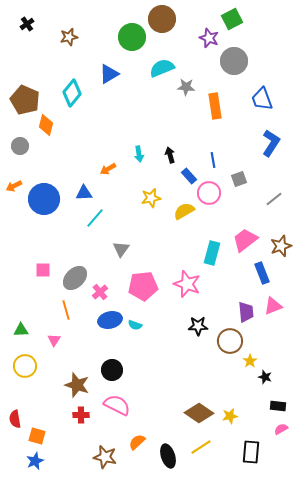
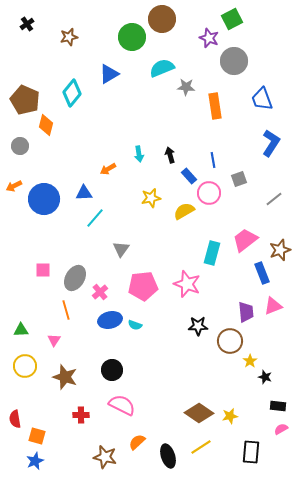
brown star at (281, 246): moved 1 px left, 4 px down
gray ellipse at (75, 278): rotated 15 degrees counterclockwise
brown star at (77, 385): moved 12 px left, 8 px up
pink semicircle at (117, 405): moved 5 px right
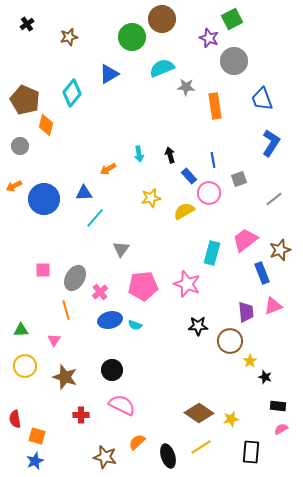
yellow star at (230, 416): moved 1 px right, 3 px down
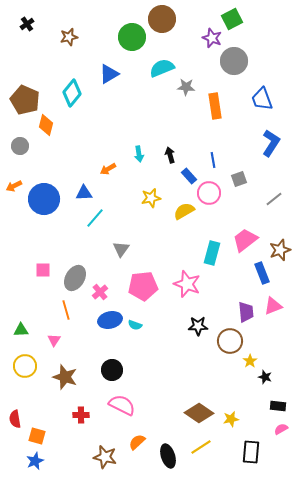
purple star at (209, 38): moved 3 px right
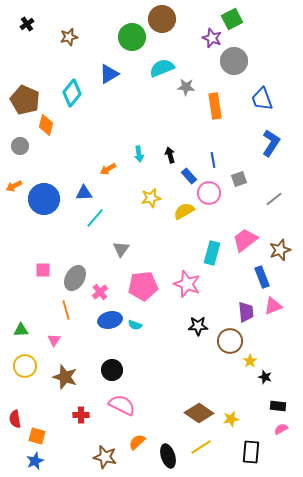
blue rectangle at (262, 273): moved 4 px down
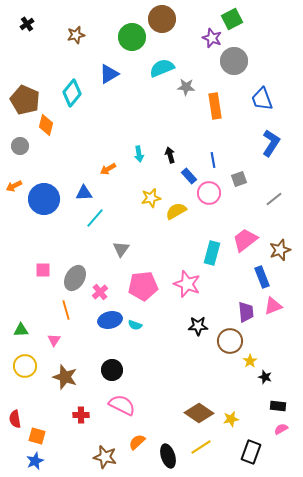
brown star at (69, 37): moved 7 px right, 2 px up
yellow semicircle at (184, 211): moved 8 px left
black rectangle at (251, 452): rotated 15 degrees clockwise
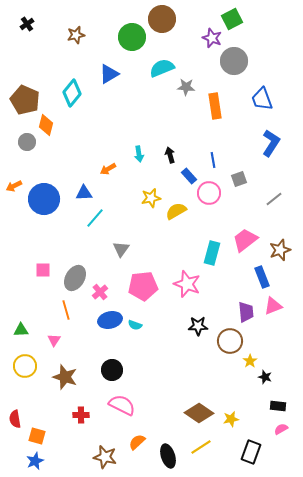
gray circle at (20, 146): moved 7 px right, 4 px up
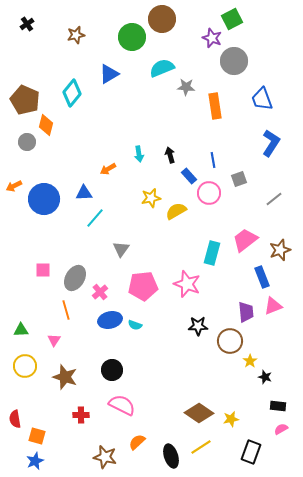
black ellipse at (168, 456): moved 3 px right
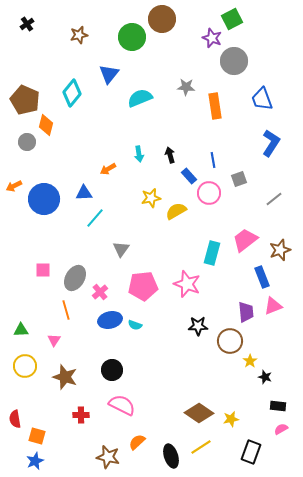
brown star at (76, 35): moved 3 px right
cyan semicircle at (162, 68): moved 22 px left, 30 px down
blue triangle at (109, 74): rotated 20 degrees counterclockwise
brown star at (105, 457): moved 3 px right
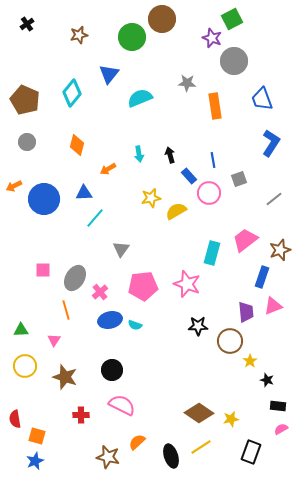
gray star at (186, 87): moved 1 px right, 4 px up
orange diamond at (46, 125): moved 31 px right, 20 px down
blue rectangle at (262, 277): rotated 40 degrees clockwise
black star at (265, 377): moved 2 px right, 3 px down
